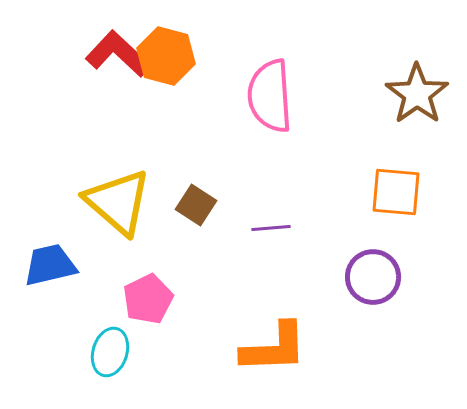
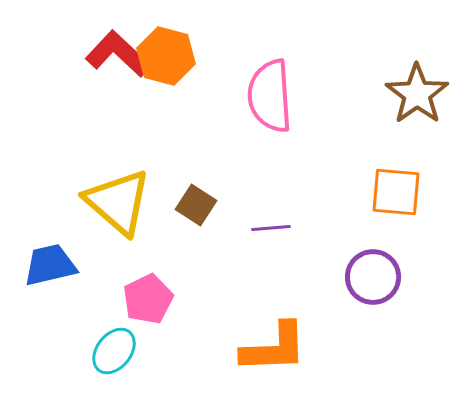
cyan ellipse: moved 4 px right, 1 px up; rotated 21 degrees clockwise
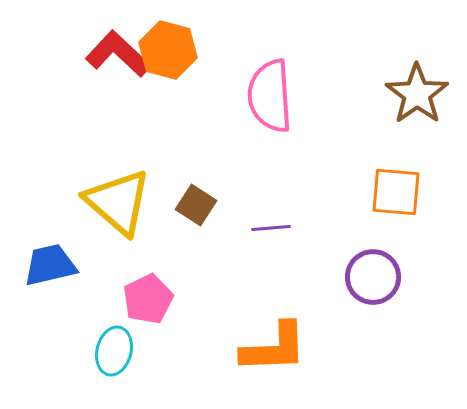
orange hexagon: moved 2 px right, 6 px up
cyan ellipse: rotated 24 degrees counterclockwise
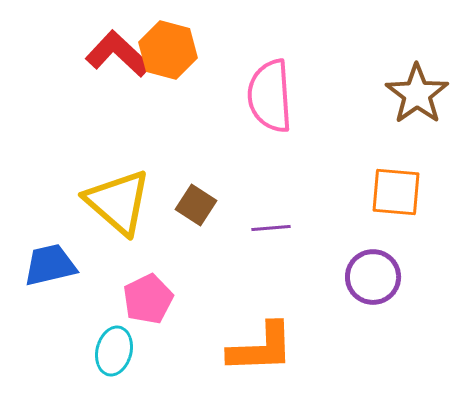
orange L-shape: moved 13 px left
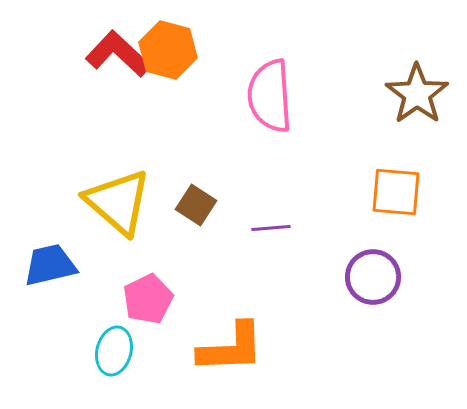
orange L-shape: moved 30 px left
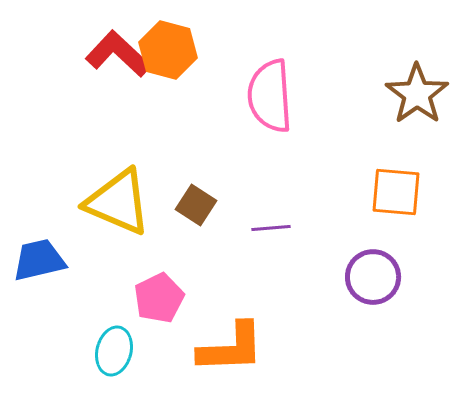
yellow triangle: rotated 18 degrees counterclockwise
blue trapezoid: moved 11 px left, 5 px up
pink pentagon: moved 11 px right, 1 px up
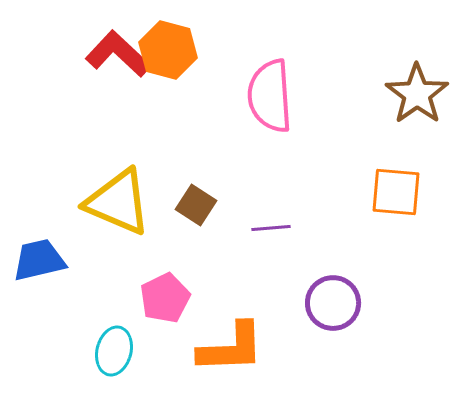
purple circle: moved 40 px left, 26 px down
pink pentagon: moved 6 px right
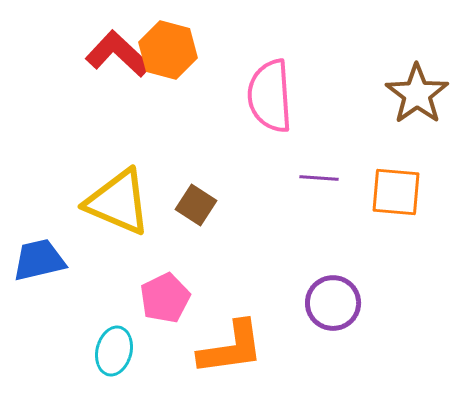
purple line: moved 48 px right, 50 px up; rotated 9 degrees clockwise
orange L-shape: rotated 6 degrees counterclockwise
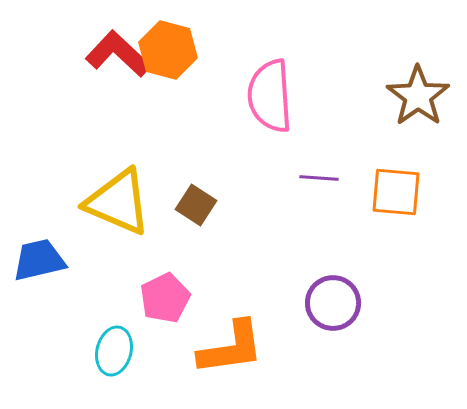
brown star: moved 1 px right, 2 px down
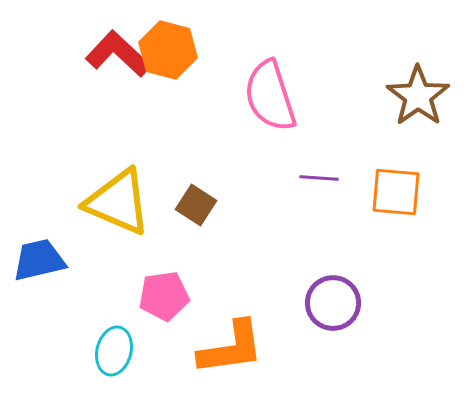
pink semicircle: rotated 14 degrees counterclockwise
pink pentagon: moved 1 px left, 2 px up; rotated 18 degrees clockwise
